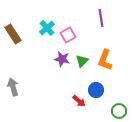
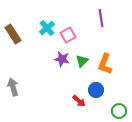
orange L-shape: moved 4 px down
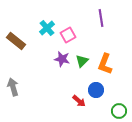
brown rectangle: moved 3 px right, 7 px down; rotated 18 degrees counterclockwise
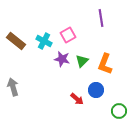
cyan cross: moved 3 px left, 13 px down; rotated 21 degrees counterclockwise
red arrow: moved 2 px left, 2 px up
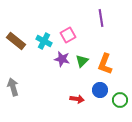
blue circle: moved 4 px right
red arrow: rotated 32 degrees counterclockwise
green circle: moved 1 px right, 11 px up
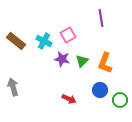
orange L-shape: moved 1 px up
red arrow: moved 8 px left; rotated 16 degrees clockwise
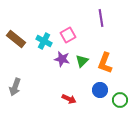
brown rectangle: moved 2 px up
gray arrow: moved 2 px right; rotated 144 degrees counterclockwise
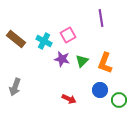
green circle: moved 1 px left
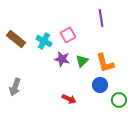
orange L-shape: rotated 35 degrees counterclockwise
blue circle: moved 5 px up
